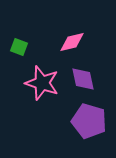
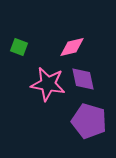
pink diamond: moved 5 px down
pink star: moved 6 px right, 1 px down; rotated 8 degrees counterclockwise
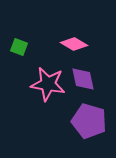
pink diamond: moved 2 px right, 3 px up; rotated 44 degrees clockwise
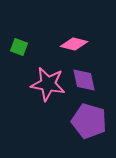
pink diamond: rotated 16 degrees counterclockwise
purple diamond: moved 1 px right, 1 px down
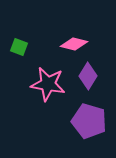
purple diamond: moved 4 px right, 4 px up; rotated 44 degrees clockwise
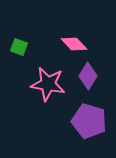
pink diamond: rotated 32 degrees clockwise
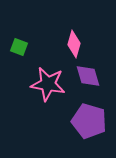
pink diamond: rotated 60 degrees clockwise
purple diamond: rotated 48 degrees counterclockwise
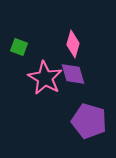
pink diamond: moved 1 px left
purple diamond: moved 15 px left, 2 px up
pink star: moved 3 px left, 6 px up; rotated 20 degrees clockwise
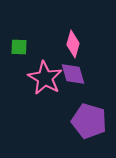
green square: rotated 18 degrees counterclockwise
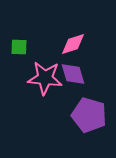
pink diamond: rotated 56 degrees clockwise
pink star: rotated 24 degrees counterclockwise
purple pentagon: moved 6 px up
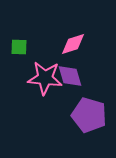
purple diamond: moved 3 px left, 2 px down
